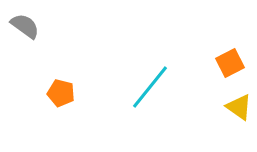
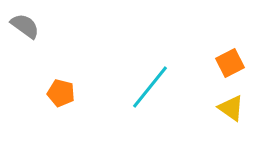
yellow triangle: moved 8 px left, 1 px down
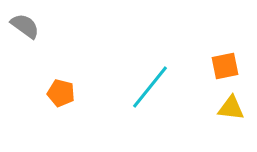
orange square: moved 5 px left, 3 px down; rotated 16 degrees clockwise
yellow triangle: rotated 28 degrees counterclockwise
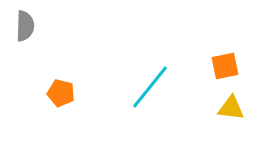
gray semicircle: rotated 56 degrees clockwise
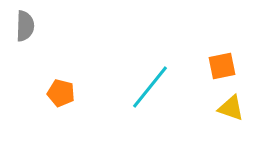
orange square: moved 3 px left
yellow triangle: rotated 12 degrees clockwise
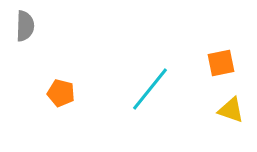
orange square: moved 1 px left, 3 px up
cyan line: moved 2 px down
yellow triangle: moved 2 px down
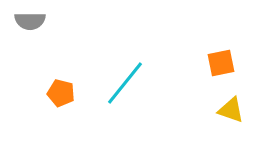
gray semicircle: moved 5 px right, 5 px up; rotated 88 degrees clockwise
cyan line: moved 25 px left, 6 px up
